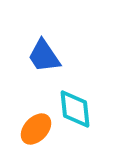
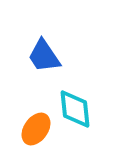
orange ellipse: rotated 8 degrees counterclockwise
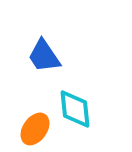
orange ellipse: moved 1 px left
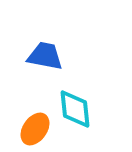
blue trapezoid: moved 1 px right; rotated 135 degrees clockwise
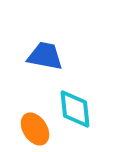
orange ellipse: rotated 68 degrees counterclockwise
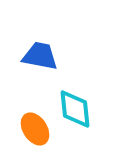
blue trapezoid: moved 5 px left
